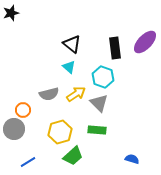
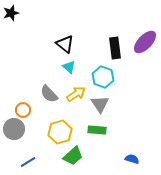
black triangle: moved 7 px left
gray semicircle: rotated 60 degrees clockwise
gray triangle: moved 1 px right, 1 px down; rotated 12 degrees clockwise
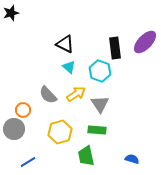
black triangle: rotated 12 degrees counterclockwise
cyan hexagon: moved 3 px left, 6 px up
gray semicircle: moved 1 px left, 1 px down
green trapezoid: moved 13 px right; rotated 120 degrees clockwise
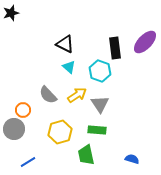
yellow arrow: moved 1 px right, 1 px down
green trapezoid: moved 1 px up
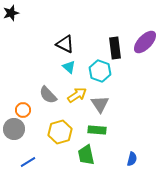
blue semicircle: rotated 88 degrees clockwise
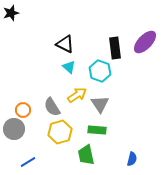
gray semicircle: moved 4 px right, 12 px down; rotated 12 degrees clockwise
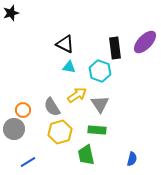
cyan triangle: rotated 32 degrees counterclockwise
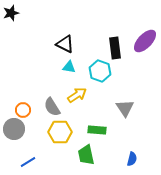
purple ellipse: moved 1 px up
gray triangle: moved 25 px right, 4 px down
yellow hexagon: rotated 15 degrees clockwise
